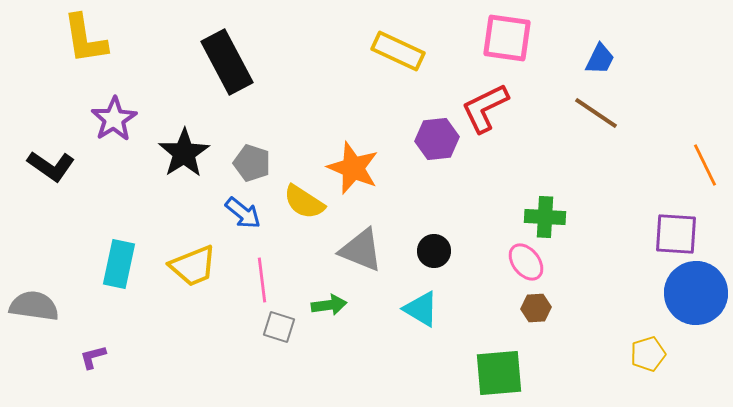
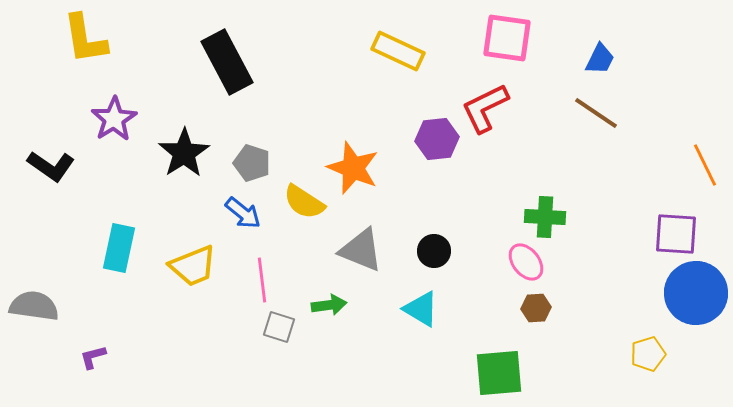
cyan rectangle: moved 16 px up
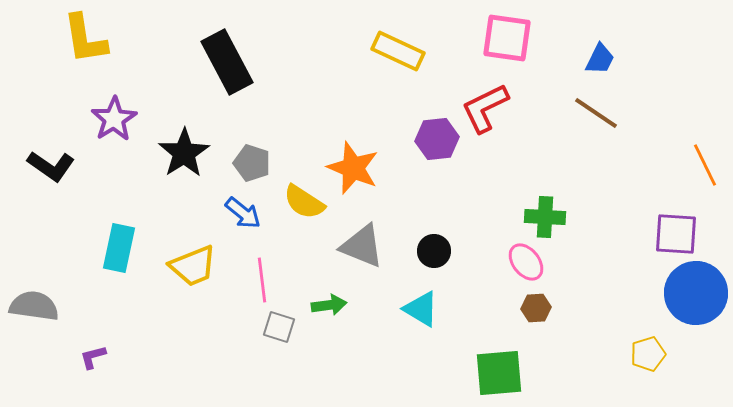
gray triangle: moved 1 px right, 4 px up
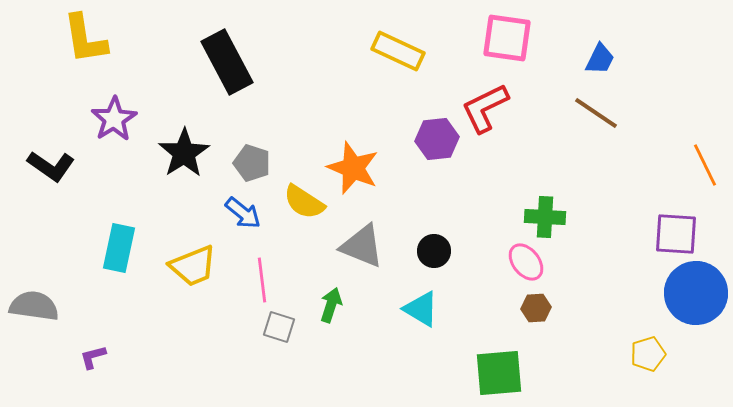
green arrow: moved 2 px right; rotated 64 degrees counterclockwise
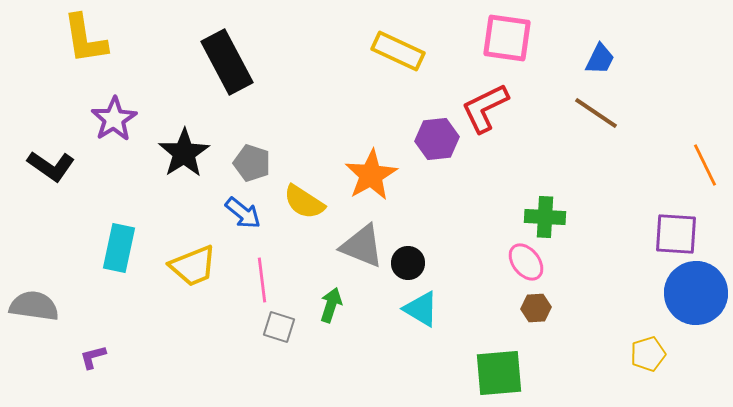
orange star: moved 18 px right, 7 px down; rotated 20 degrees clockwise
black circle: moved 26 px left, 12 px down
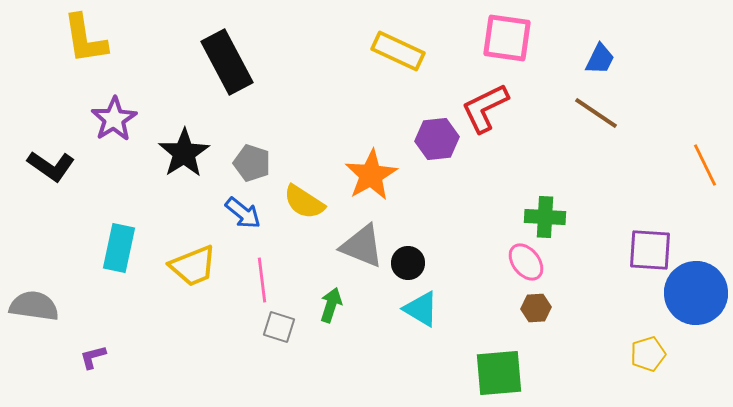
purple square: moved 26 px left, 16 px down
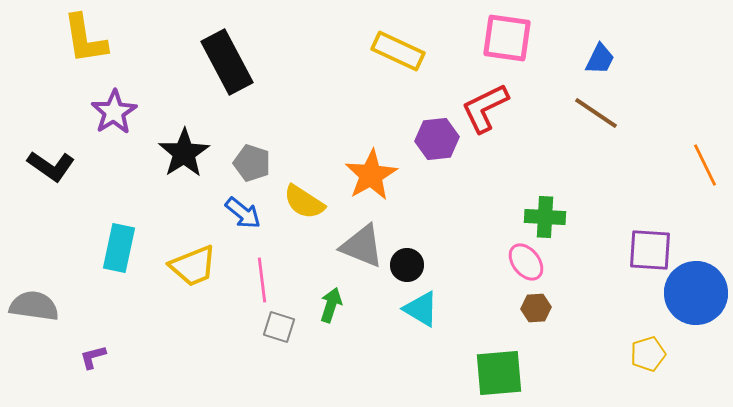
purple star: moved 7 px up
black circle: moved 1 px left, 2 px down
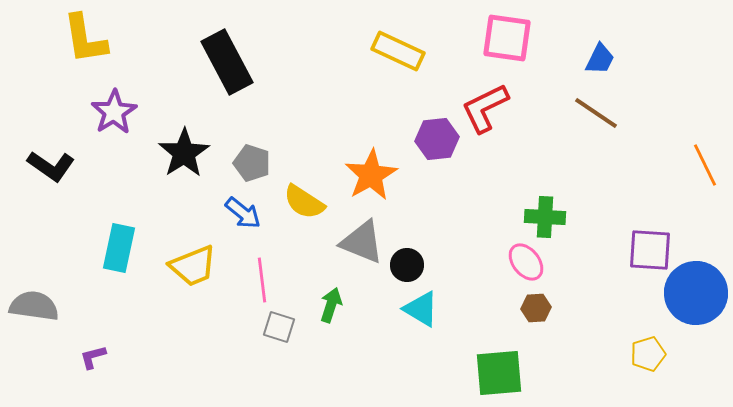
gray triangle: moved 4 px up
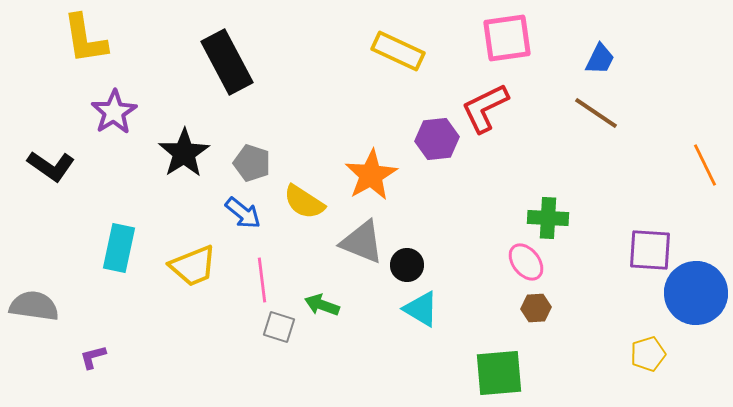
pink square: rotated 16 degrees counterclockwise
green cross: moved 3 px right, 1 px down
green arrow: moved 9 px left; rotated 88 degrees counterclockwise
